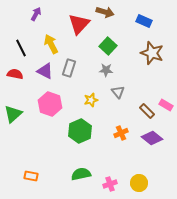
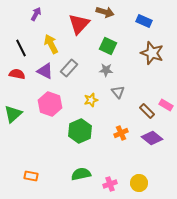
green square: rotated 18 degrees counterclockwise
gray rectangle: rotated 24 degrees clockwise
red semicircle: moved 2 px right
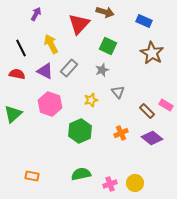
brown star: rotated 10 degrees clockwise
gray star: moved 4 px left; rotated 24 degrees counterclockwise
orange rectangle: moved 1 px right
yellow circle: moved 4 px left
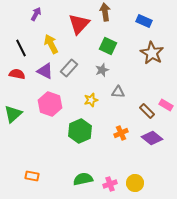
brown arrow: rotated 114 degrees counterclockwise
gray triangle: rotated 48 degrees counterclockwise
green semicircle: moved 2 px right, 5 px down
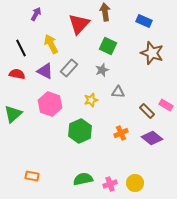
brown star: rotated 10 degrees counterclockwise
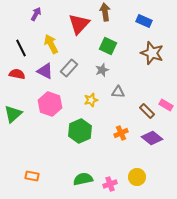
yellow circle: moved 2 px right, 6 px up
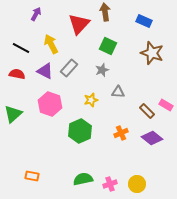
black line: rotated 36 degrees counterclockwise
yellow circle: moved 7 px down
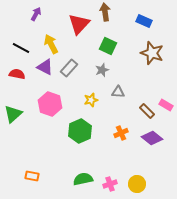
purple triangle: moved 4 px up
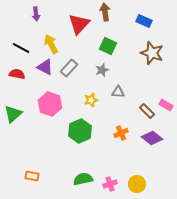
purple arrow: rotated 144 degrees clockwise
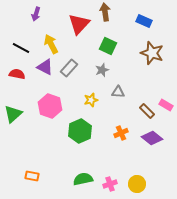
purple arrow: rotated 24 degrees clockwise
pink hexagon: moved 2 px down
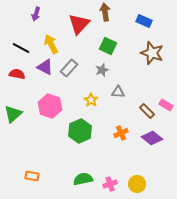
yellow star: rotated 24 degrees counterclockwise
